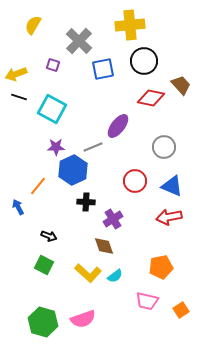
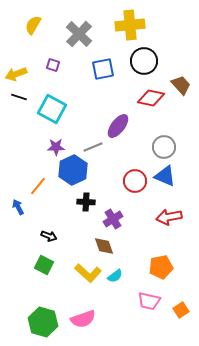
gray cross: moved 7 px up
blue triangle: moved 7 px left, 10 px up
pink trapezoid: moved 2 px right
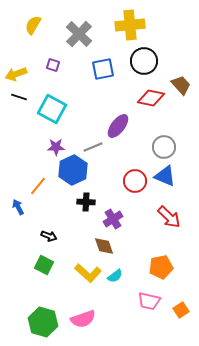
red arrow: rotated 125 degrees counterclockwise
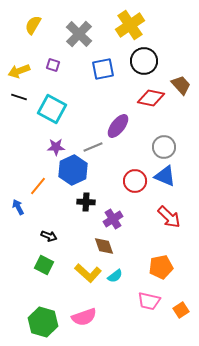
yellow cross: rotated 28 degrees counterclockwise
yellow arrow: moved 3 px right, 3 px up
pink semicircle: moved 1 px right, 2 px up
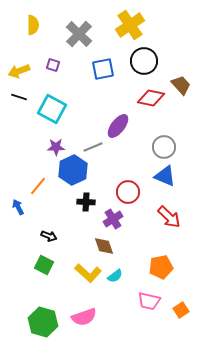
yellow semicircle: rotated 150 degrees clockwise
red circle: moved 7 px left, 11 px down
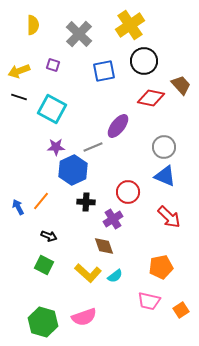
blue square: moved 1 px right, 2 px down
orange line: moved 3 px right, 15 px down
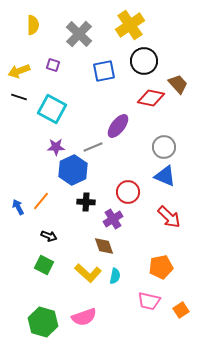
brown trapezoid: moved 3 px left, 1 px up
cyan semicircle: rotated 42 degrees counterclockwise
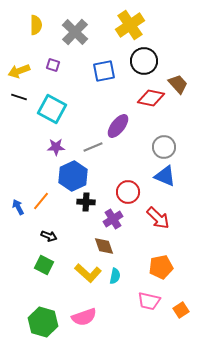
yellow semicircle: moved 3 px right
gray cross: moved 4 px left, 2 px up
blue hexagon: moved 6 px down
red arrow: moved 11 px left, 1 px down
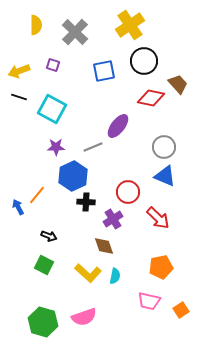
orange line: moved 4 px left, 6 px up
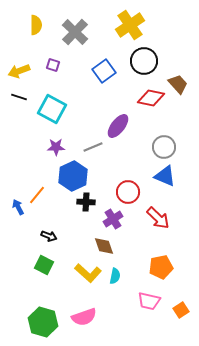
blue square: rotated 25 degrees counterclockwise
